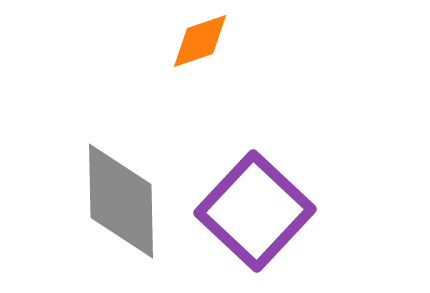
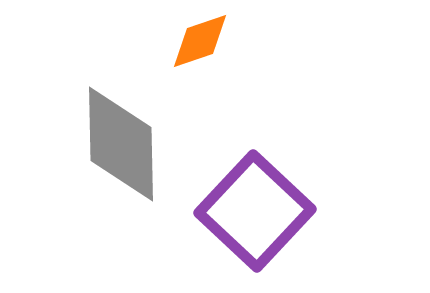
gray diamond: moved 57 px up
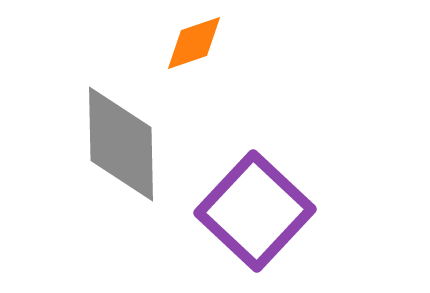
orange diamond: moved 6 px left, 2 px down
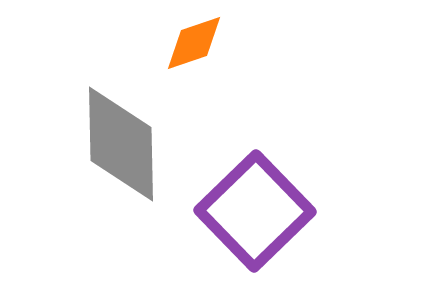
purple square: rotated 3 degrees clockwise
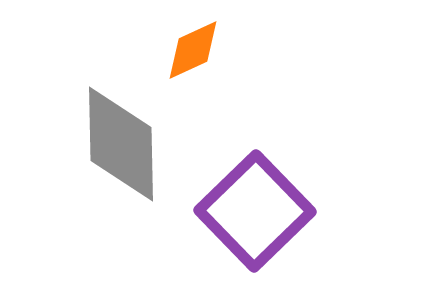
orange diamond: moved 1 px left, 7 px down; rotated 6 degrees counterclockwise
